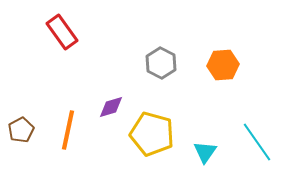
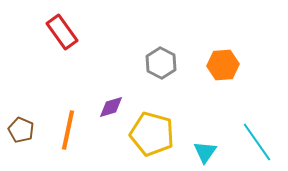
brown pentagon: rotated 20 degrees counterclockwise
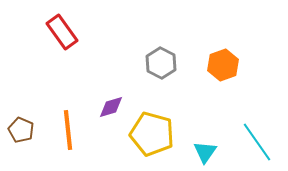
orange hexagon: rotated 16 degrees counterclockwise
orange line: rotated 18 degrees counterclockwise
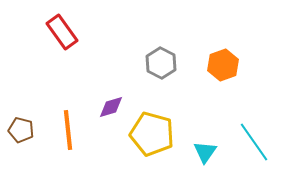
brown pentagon: rotated 10 degrees counterclockwise
cyan line: moved 3 px left
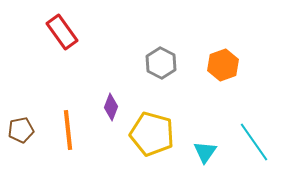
purple diamond: rotated 52 degrees counterclockwise
brown pentagon: rotated 25 degrees counterclockwise
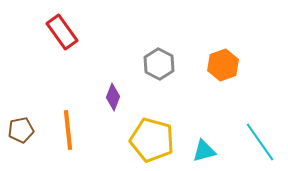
gray hexagon: moved 2 px left, 1 px down
purple diamond: moved 2 px right, 10 px up
yellow pentagon: moved 6 px down
cyan line: moved 6 px right
cyan triangle: moved 1 px left, 1 px up; rotated 40 degrees clockwise
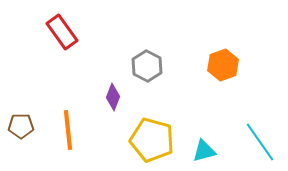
gray hexagon: moved 12 px left, 2 px down
brown pentagon: moved 4 px up; rotated 10 degrees clockwise
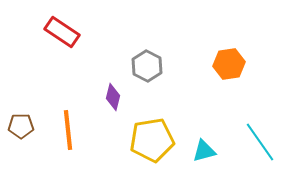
red rectangle: rotated 20 degrees counterclockwise
orange hexagon: moved 6 px right, 1 px up; rotated 12 degrees clockwise
purple diamond: rotated 8 degrees counterclockwise
yellow pentagon: rotated 24 degrees counterclockwise
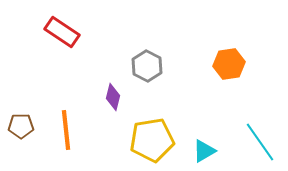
orange line: moved 2 px left
cyan triangle: rotated 15 degrees counterclockwise
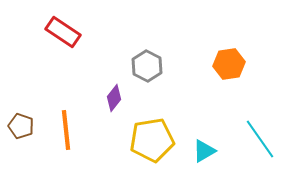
red rectangle: moved 1 px right
purple diamond: moved 1 px right, 1 px down; rotated 24 degrees clockwise
brown pentagon: rotated 20 degrees clockwise
cyan line: moved 3 px up
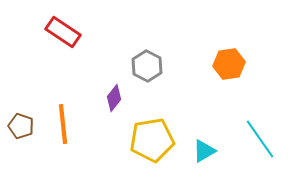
orange line: moved 3 px left, 6 px up
